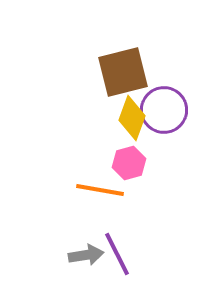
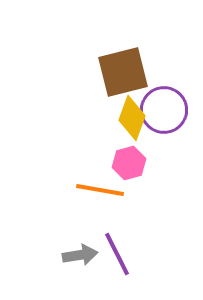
gray arrow: moved 6 px left
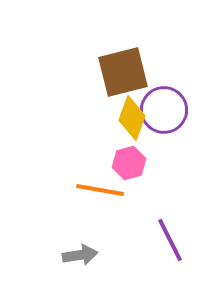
purple line: moved 53 px right, 14 px up
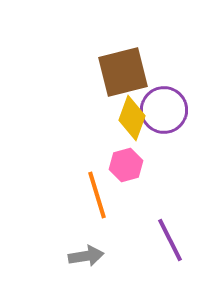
pink hexagon: moved 3 px left, 2 px down
orange line: moved 3 px left, 5 px down; rotated 63 degrees clockwise
gray arrow: moved 6 px right, 1 px down
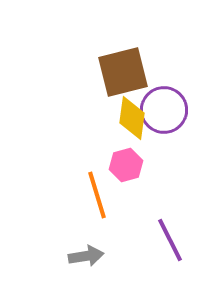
yellow diamond: rotated 12 degrees counterclockwise
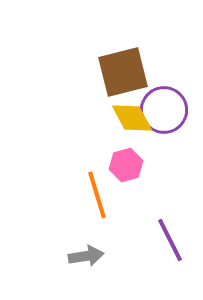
yellow diamond: rotated 36 degrees counterclockwise
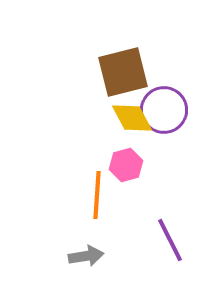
orange line: rotated 21 degrees clockwise
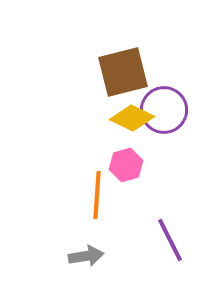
yellow diamond: rotated 36 degrees counterclockwise
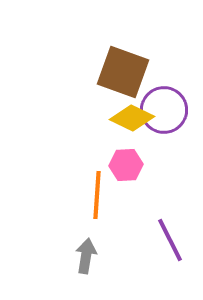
brown square: rotated 34 degrees clockwise
pink hexagon: rotated 12 degrees clockwise
gray arrow: rotated 72 degrees counterclockwise
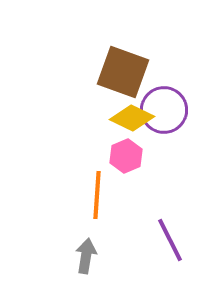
pink hexagon: moved 9 px up; rotated 20 degrees counterclockwise
